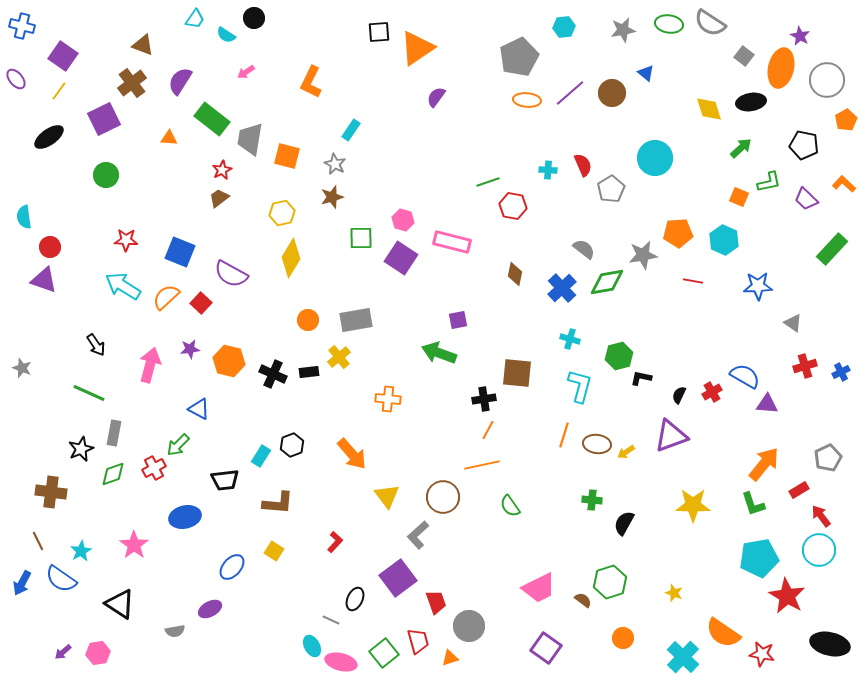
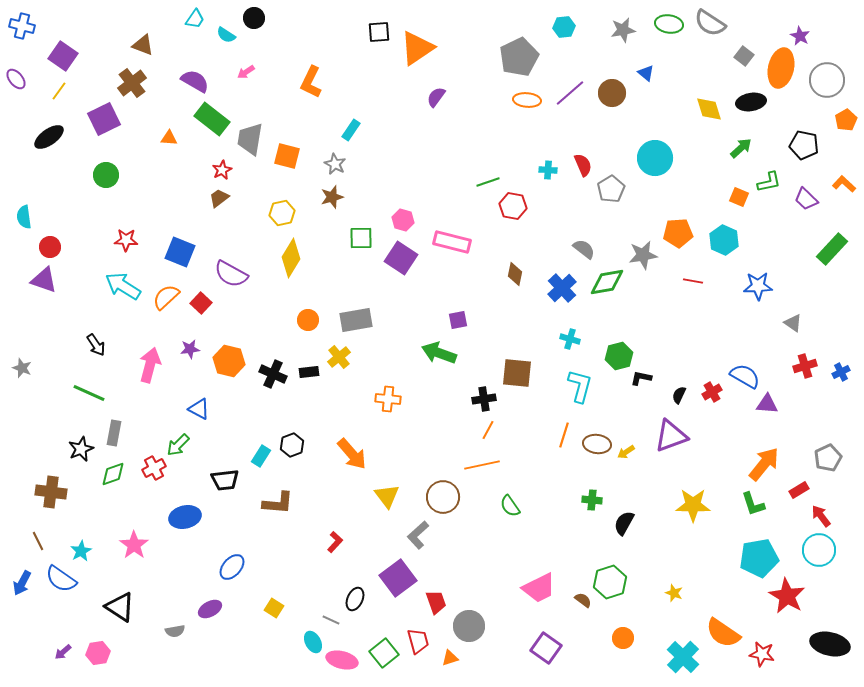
purple semicircle at (180, 81): moved 15 px right; rotated 88 degrees clockwise
yellow square at (274, 551): moved 57 px down
black triangle at (120, 604): moved 3 px down
cyan ellipse at (312, 646): moved 1 px right, 4 px up
pink ellipse at (341, 662): moved 1 px right, 2 px up
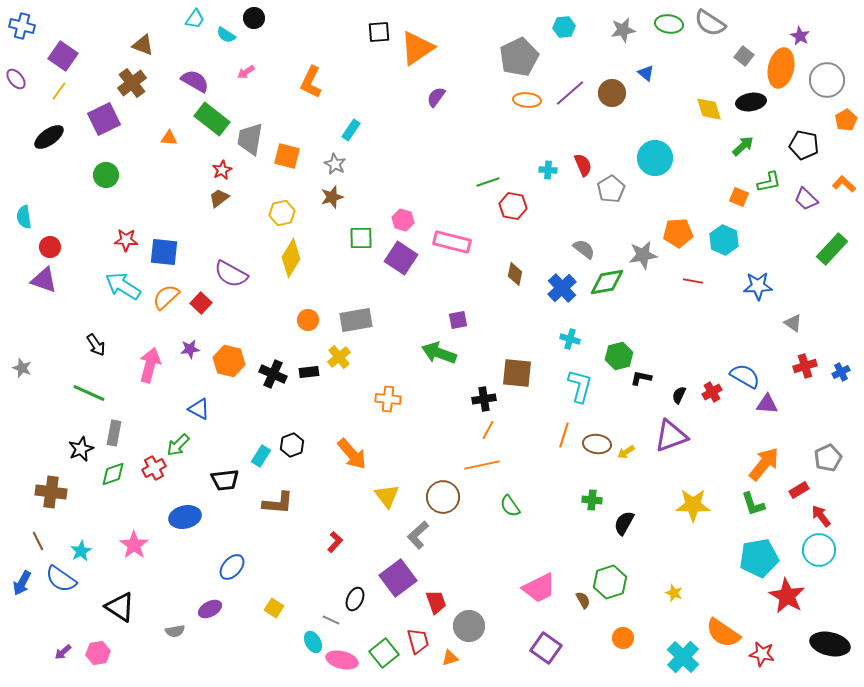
green arrow at (741, 148): moved 2 px right, 2 px up
blue square at (180, 252): moved 16 px left; rotated 16 degrees counterclockwise
brown semicircle at (583, 600): rotated 24 degrees clockwise
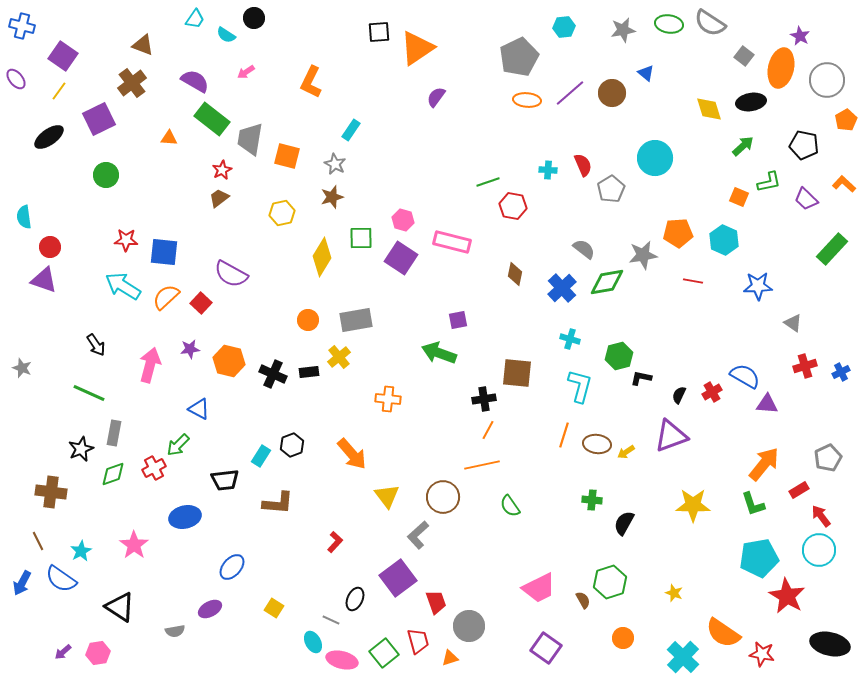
purple square at (104, 119): moved 5 px left
yellow diamond at (291, 258): moved 31 px right, 1 px up
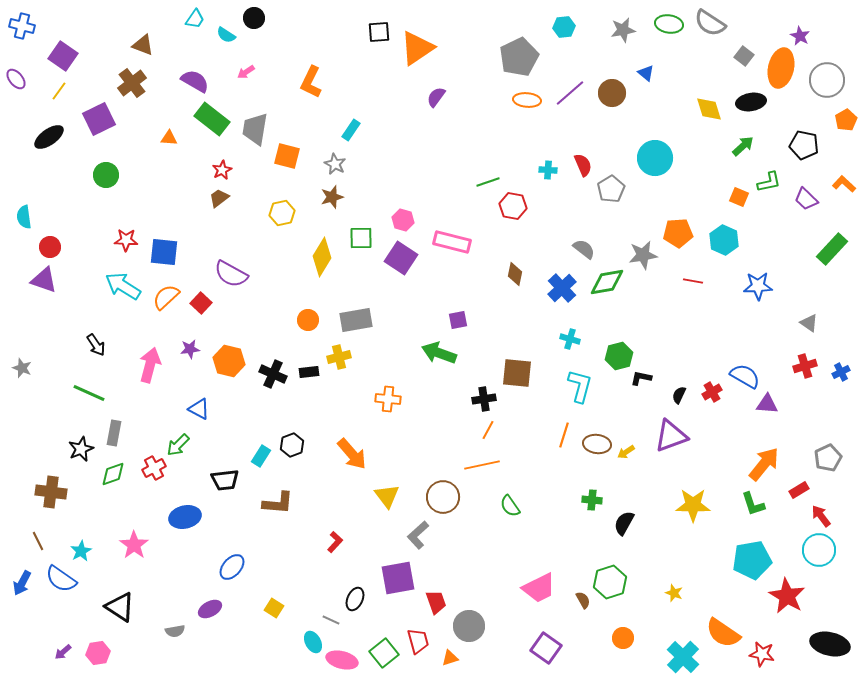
gray trapezoid at (250, 139): moved 5 px right, 10 px up
gray triangle at (793, 323): moved 16 px right
yellow cross at (339, 357): rotated 25 degrees clockwise
cyan pentagon at (759, 558): moved 7 px left, 2 px down
purple square at (398, 578): rotated 27 degrees clockwise
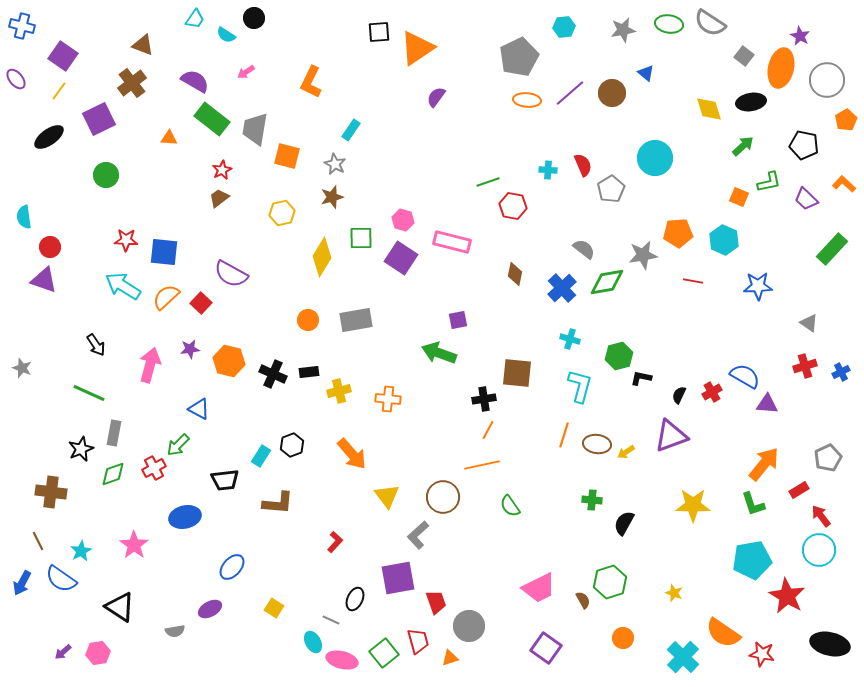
yellow cross at (339, 357): moved 34 px down
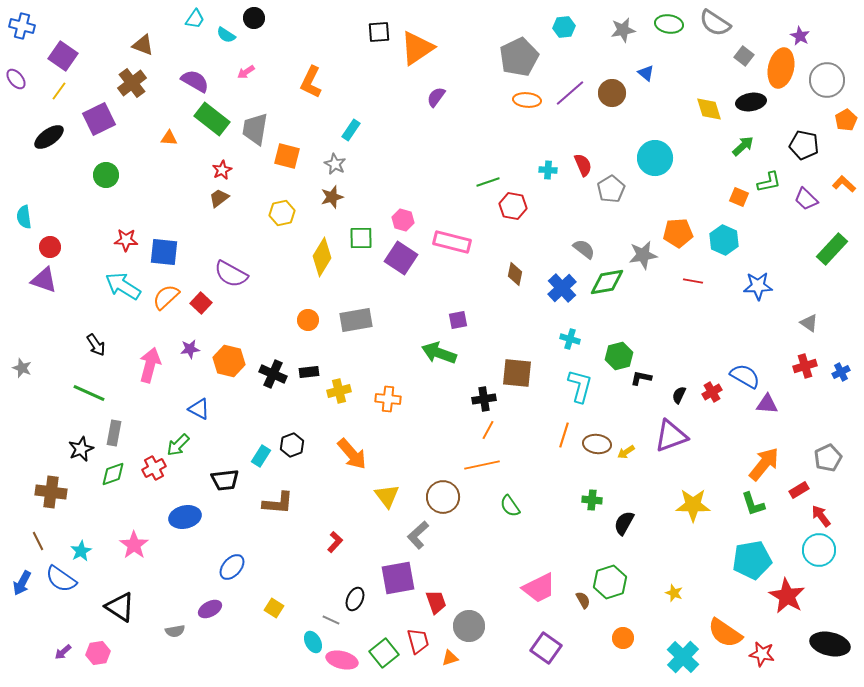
gray semicircle at (710, 23): moved 5 px right
orange semicircle at (723, 633): moved 2 px right
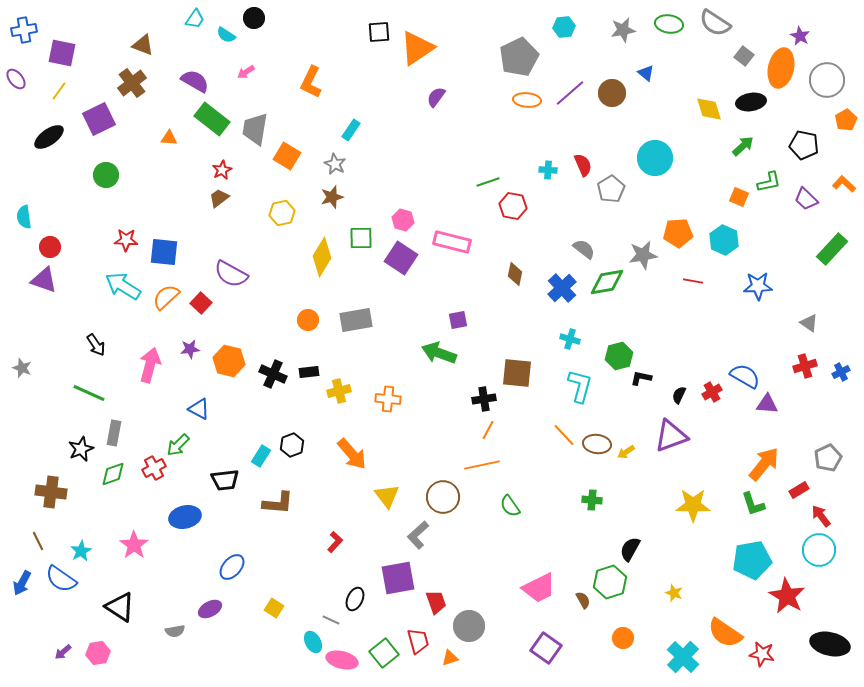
blue cross at (22, 26): moved 2 px right, 4 px down; rotated 25 degrees counterclockwise
purple square at (63, 56): moved 1 px left, 3 px up; rotated 24 degrees counterclockwise
orange square at (287, 156): rotated 16 degrees clockwise
orange line at (564, 435): rotated 60 degrees counterclockwise
black semicircle at (624, 523): moved 6 px right, 26 px down
